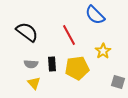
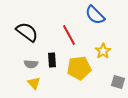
black rectangle: moved 4 px up
yellow pentagon: moved 2 px right
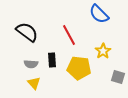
blue semicircle: moved 4 px right, 1 px up
yellow pentagon: rotated 15 degrees clockwise
gray square: moved 5 px up
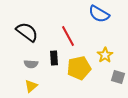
blue semicircle: rotated 15 degrees counterclockwise
red line: moved 1 px left, 1 px down
yellow star: moved 2 px right, 4 px down
black rectangle: moved 2 px right, 2 px up
yellow pentagon: rotated 20 degrees counterclockwise
yellow triangle: moved 3 px left, 3 px down; rotated 32 degrees clockwise
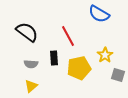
gray square: moved 2 px up
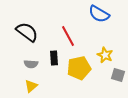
yellow star: rotated 14 degrees counterclockwise
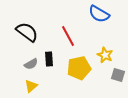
black rectangle: moved 5 px left, 1 px down
gray semicircle: rotated 32 degrees counterclockwise
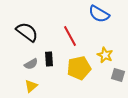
red line: moved 2 px right
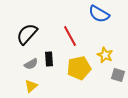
black semicircle: moved 2 px down; rotated 85 degrees counterclockwise
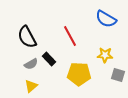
blue semicircle: moved 7 px right, 5 px down
black semicircle: moved 3 px down; rotated 70 degrees counterclockwise
yellow star: rotated 21 degrees counterclockwise
black rectangle: rotated 40 degrees counterclockwise
yellow pentagon: moved 6 px down; rotated 15 degrees clockwise
